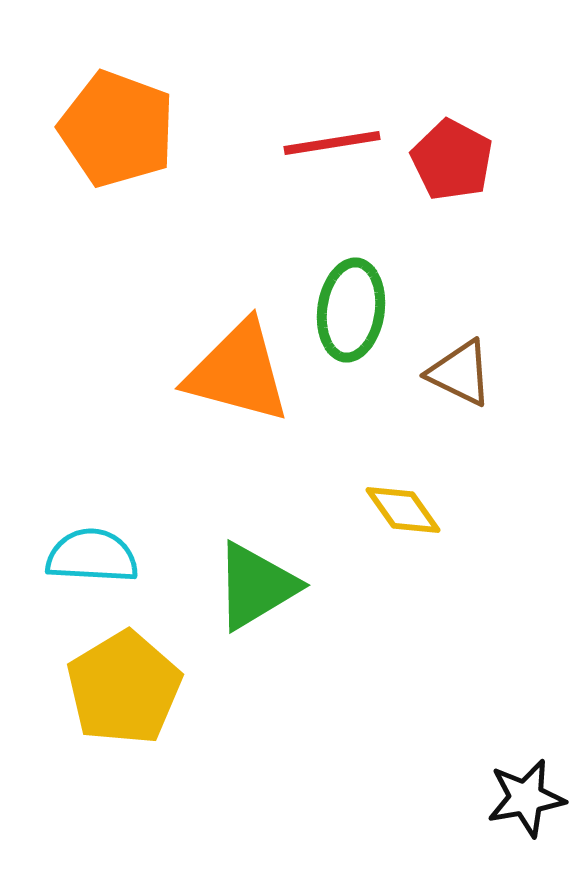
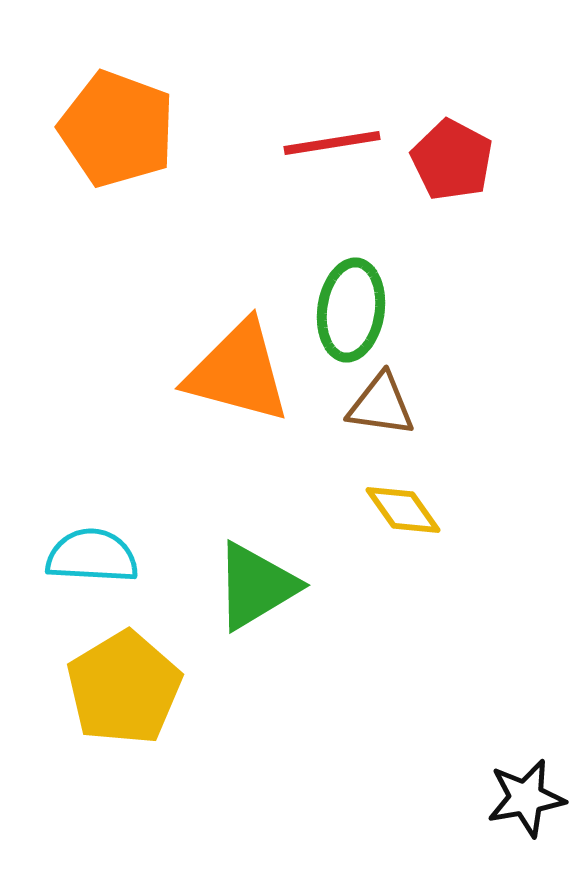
brown triangle: moved 79 px left, 32 px down; rotated 18 degrees counterclockwise
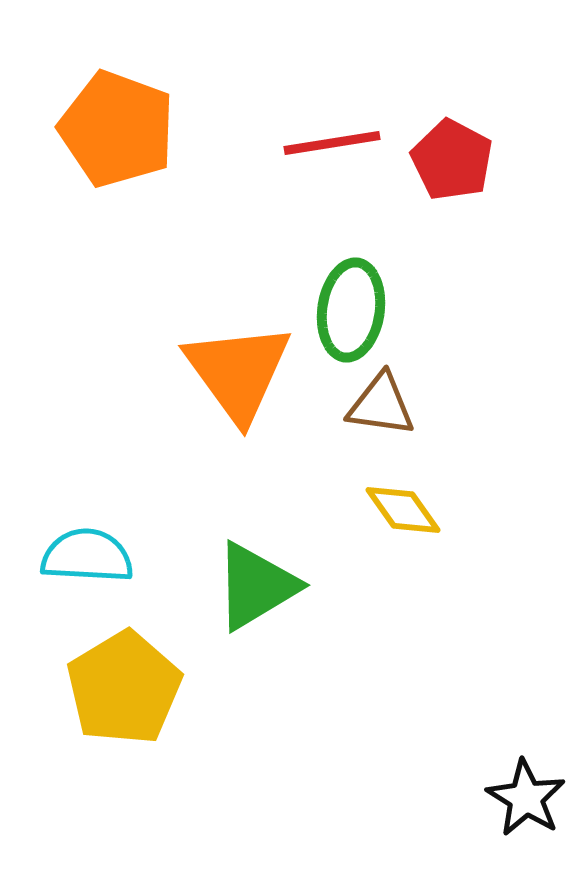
orange triangle: rotated 39 degrees clockwise
cyan semicircle: moved 5 px left
black star: rotated 30 degrees counterclockwise
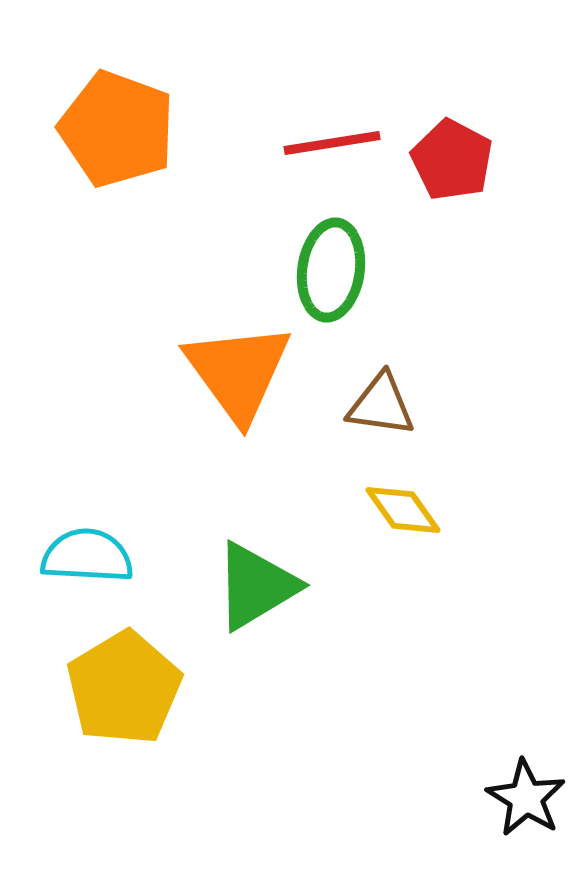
green ellipse: moved 20 px left, 40 px up
